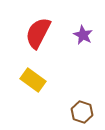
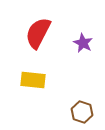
purple star: moved 8 px down
yellow rectangle: rotated 30 degrees counterclockwise
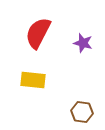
purple star: rotated 12 degrees counterclockwise
brown hexagon: rotated 10 degrees counterclockwise
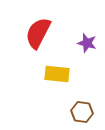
purple star: moved 4 px right
yellow rectangle: moved 24 px right, 6 px up
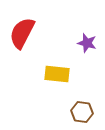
red semicircle: moved 16 px left
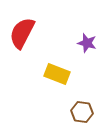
yellow rectangle: rotated 15 degrees clockwise
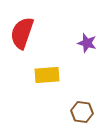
red semicircle: rotated 8 degrees counterclockwise
yellow rectangle: moved 10 px left, 1 px down; rotated 25 degrees counterclockwise
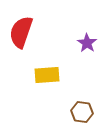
red semicircle: moved 1 px left, 1 px up
purple star: rotated 18 degrees clockwise
